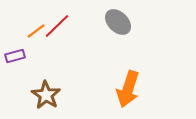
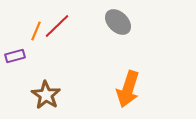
orange line: rotated 30 degrees counterclockwise
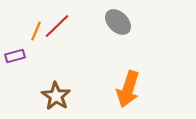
brown star: moved 10 px right, 1 px down
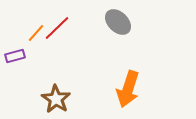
red line: moved 2 px down
orange line: moved 2 px down; rotated 18 degrees clockwise
brown star: moved 3 px down
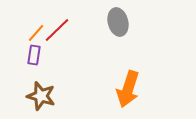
gray ellipse: rotated 32 degrees clockwise
red line: moved 2 px down
purple rectangle: moved 19 px right, 1 px up; rotated 66 degrees counterclockwise
brown star: moved 15 px left, 3 px up; rotated 16 degrees counterclockwise
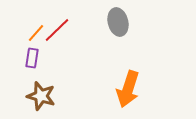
purple rectangle: moved 2 px left, 3 px down
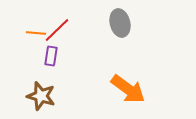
gray ellipse: moved 2 px right, 1 px down
orange line: rotated 54 degrees clockwise
purple rectangle: moved 19 px right, 2 px up
orange arrow: rotated 72 degrees counterclockwise
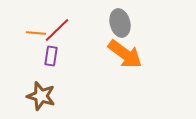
orange arrow: moved 3 px left, 35 px up
